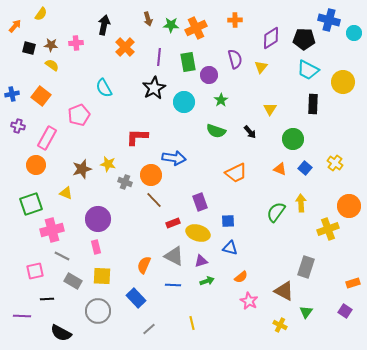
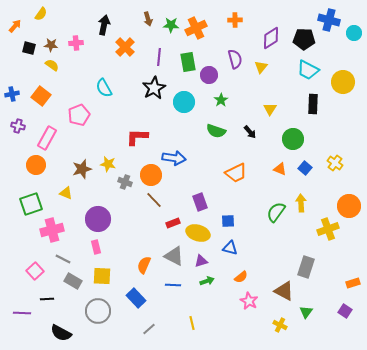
gray line at (62, 256): moved 1 px right, 3 px down
pink square at (35, 271): rotated 30 degrees counterclockwise
purple line at (22, 316): moved 3 px up
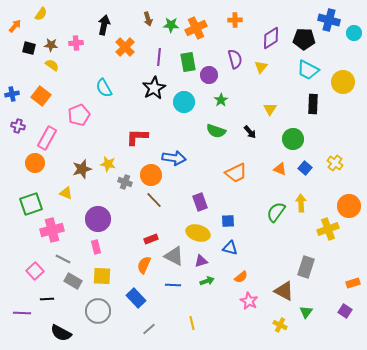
orange circle at (36, 165): moved 1 px left, 2 px up
red rectangle at (173, 223): moved 22 px left, 16 px down
